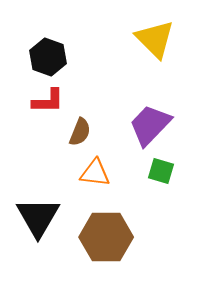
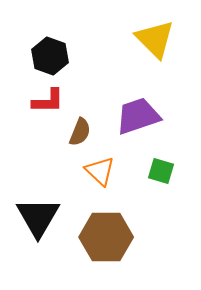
black hexagon: moved 2 px right, 1 px up
purple trapezoid: moved 12 px left, 9 px up; rotated 27 degrees clockwise
orange triangle: moved 5 px right, 2 px up; rotated 36 degrees clockwise
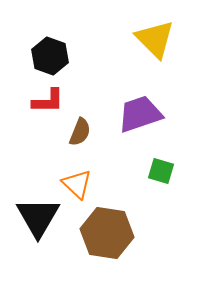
purple trapezoid: moved 2 px right, 2 px up
orange triangle: moved 23 px left, 13 px down
brown hexagon: moved 1 px right, 4 px up; rotated 9 degrees clockwise
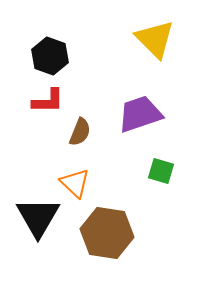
orange triangle: moved 2 px left, 1 px up
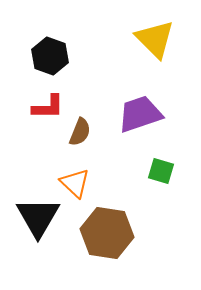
red L-shape: moved 6 px down
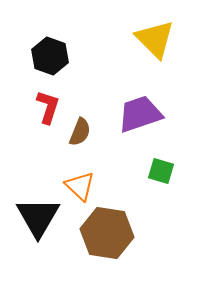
red L-shape: rotated 72 degrees counterclockwise
orange triangle: moved 5 px right, 3 px down
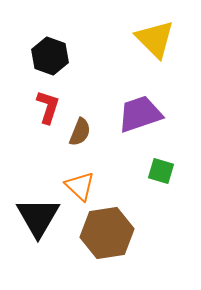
brown hexagon: rotated 18 degrees counterclockwise
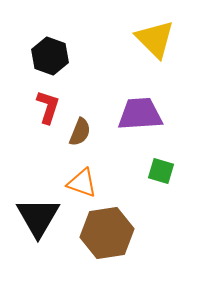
purple trapezoid: rotated 15 degrees clockwise
orange triangle: moved 2 px right, 3 px up; rotated 24 degrees counterclockwise
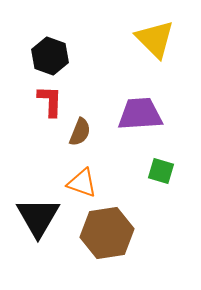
red L-shape: moved 2 px right, 6 px up; rotated 16 degrees counterclockwise
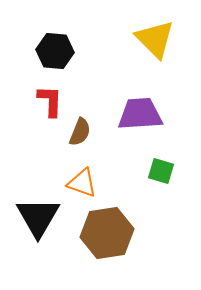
black hexagon: moved 5 px right, 5 px up; rotated 15 degrees counterclockwise
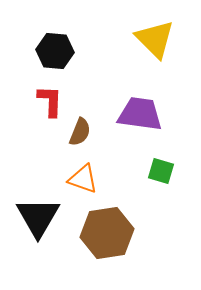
purple trapezoid: rotated 12 degrees clockwise
orange triangle: moved 1 px right, 4 px up
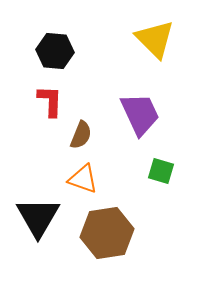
purple trapezoid: rotated 57 degrees clockwise
brown semicircle: moved 1 px right, 3 px down
